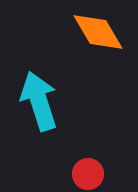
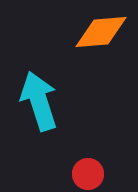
orange diamond: moved 3 px right; rotated 64 degrees counterclockwise
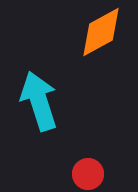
orange diamond: rotated 24 degrees counterclockwise
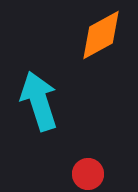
orange diamond: moved 3 px down
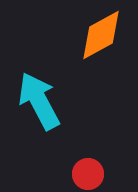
cyan arrow: rotated 10 degrees counterclockwise
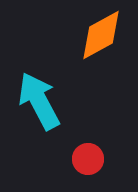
red circle: moved 15 px up
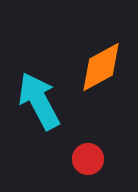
orange diamond: moved 32 px down
